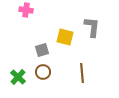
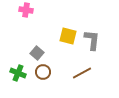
gray L-shape: moved 13 px down
yellow square: moved 3 px right, 1 px up
gray square: moved 5 px left, 3 px down; rotated 32 degrees counterclockwise
brown line: rotated 66 degrees clockwise
green cross: moved 4 px up; rotated 21 degrees counterclockwise
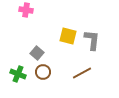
green cross: moved 1 px down
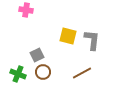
gray square: moved 2 px down; rotated 24 degrees clockwise
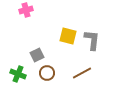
pink cross: rotated 24 degrees counterclockwise
brown circle: moved 4 px right, 1 px down
